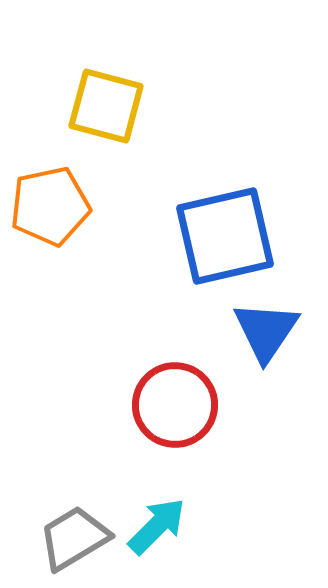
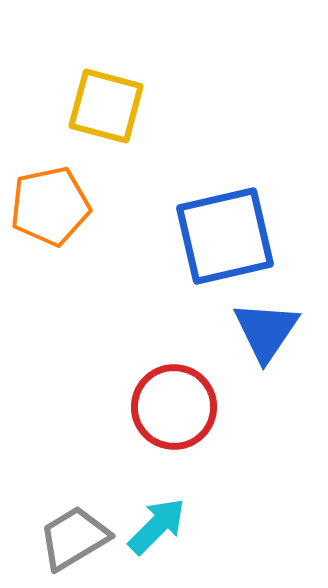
red circle: moved 1 px left, 2 px down
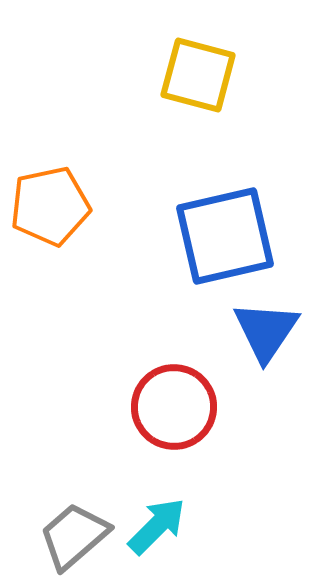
yellow square: moved 92 px right, 31 px up
gray trapezoid: moved 2 px up; rotated 10 degrees counterclockwise
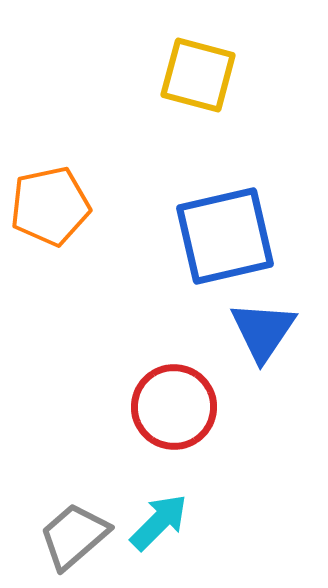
blue triangle: moved 3 px left
cyan arrow: moved 2 px right, 4 px up
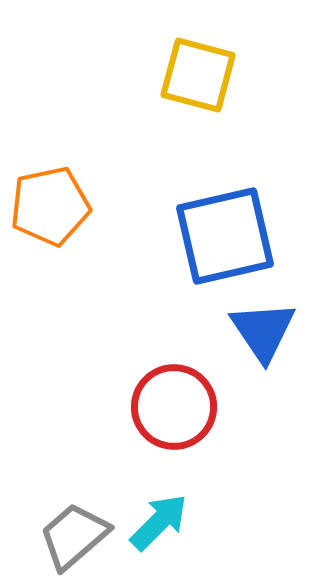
blue triangle: rotated 8 degrees counterclockwise
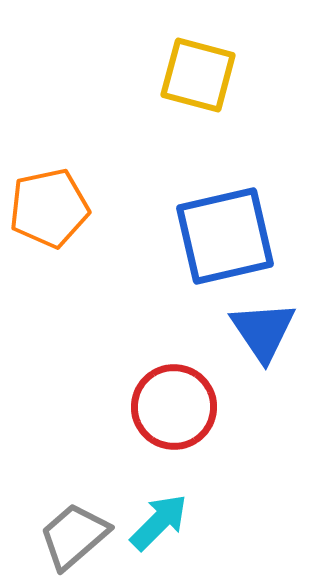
orange pentagon: moved 1 px left, 2 px down
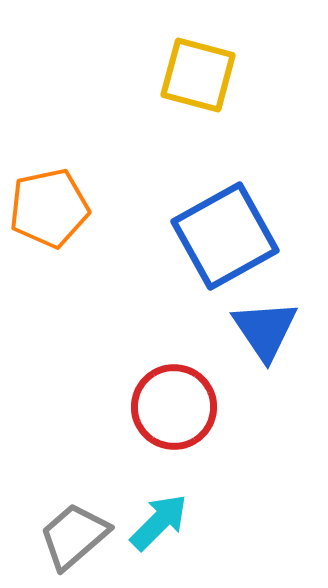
blue square: rotated 16 degrees counterclockwise
blue triangle: moved 2 px right, 1 px up
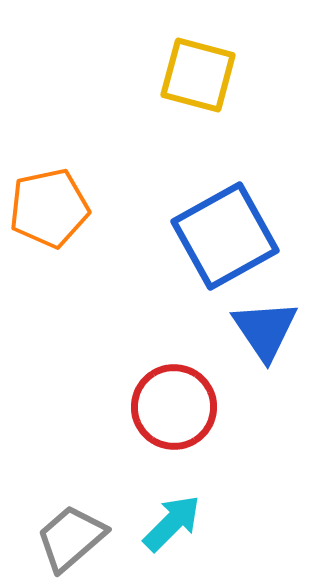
cyan arrow: moved 13 px right, 1 px down
gray trapezoid: moved 3 px left, 2 px down
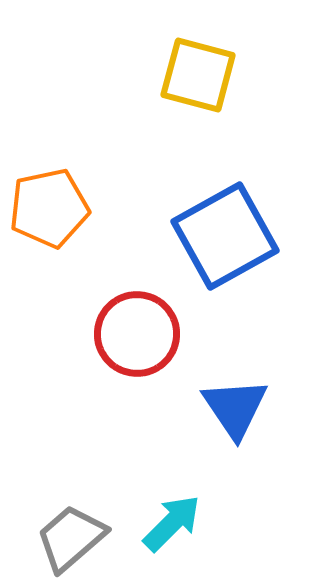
blue triangle: moved 30 px left, 78 px down
red circle: moved 37 px left, 73 px up
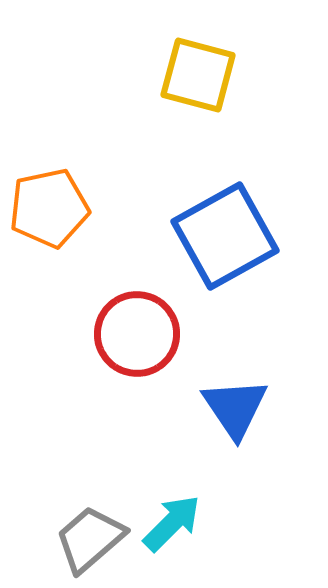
gray trapezoid: moved 19 px right, 1 px down
